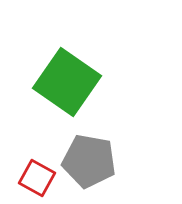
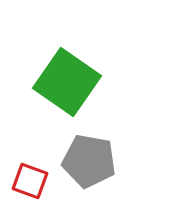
red square: moved 7 px left, 3 px down; rotated 9 degrees counterclockwise
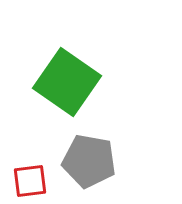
red square: rotated 27 degrees counterclockwise
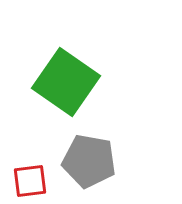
green square: moved 1 px left
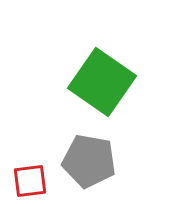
green square: moved 36 px right
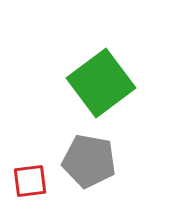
green square: moved 1 px left, 1 px down; rotated 18 degrees clockwise
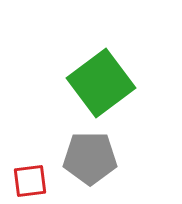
gray pentagon: moved 1 px right, 3 px up; rotated 10 degrees counterclockwise
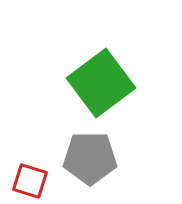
red square: rotated 24 degrees clockwise
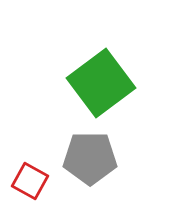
red square: rotated 12 degrees clockwise
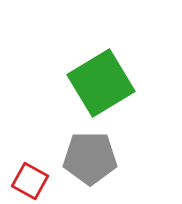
green square: rotated 6 degrees clockwise
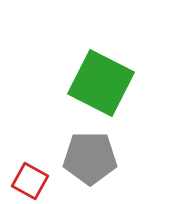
green square: rotated 32 degrees counterclockwise
